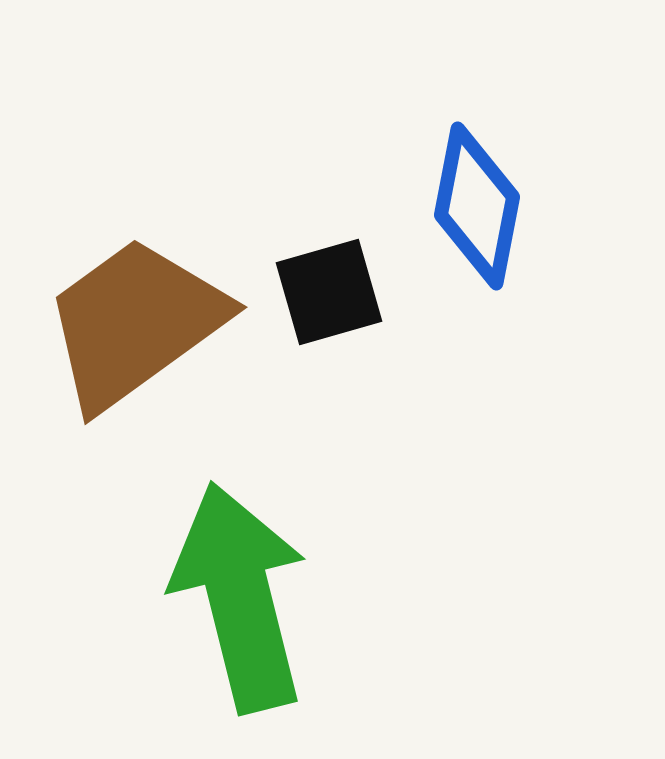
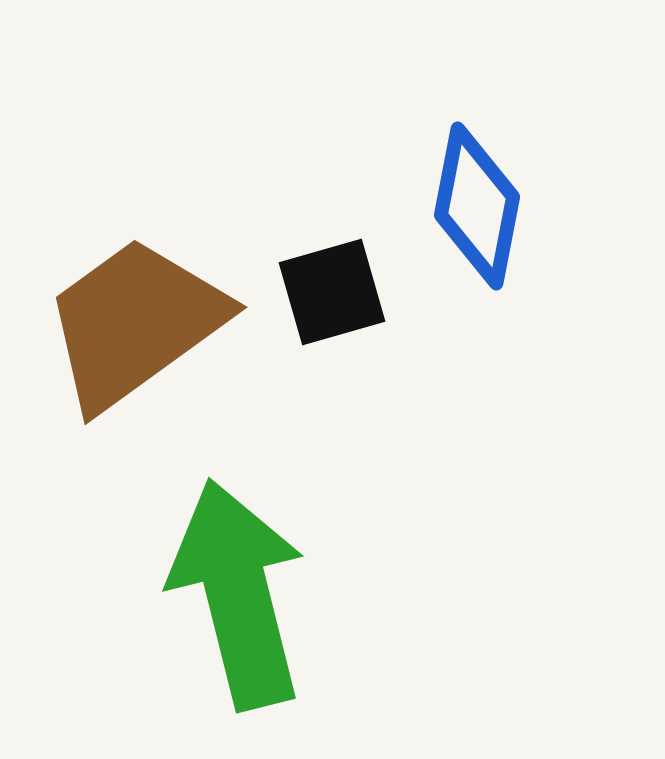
black square: moved 3 px right
green arrow: moved 2 px left, 3 px up
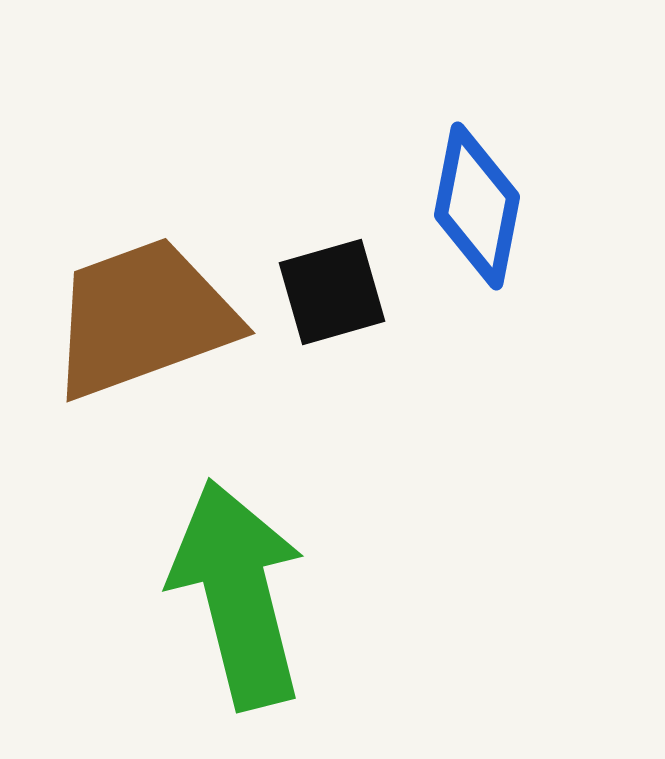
brown trapezoid: moved 8 px right, 5 px up; rotated 16 degrees clockwise
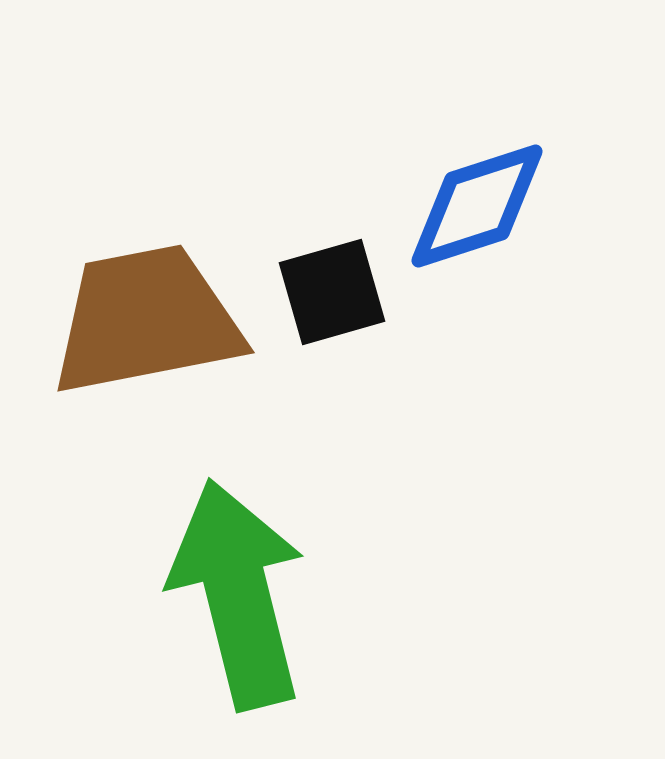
blue diamond: rotated 61 degrees clockwise
brown trapezoid: moved 3 px right, 2 px down; rotated 9 degrees clockwise
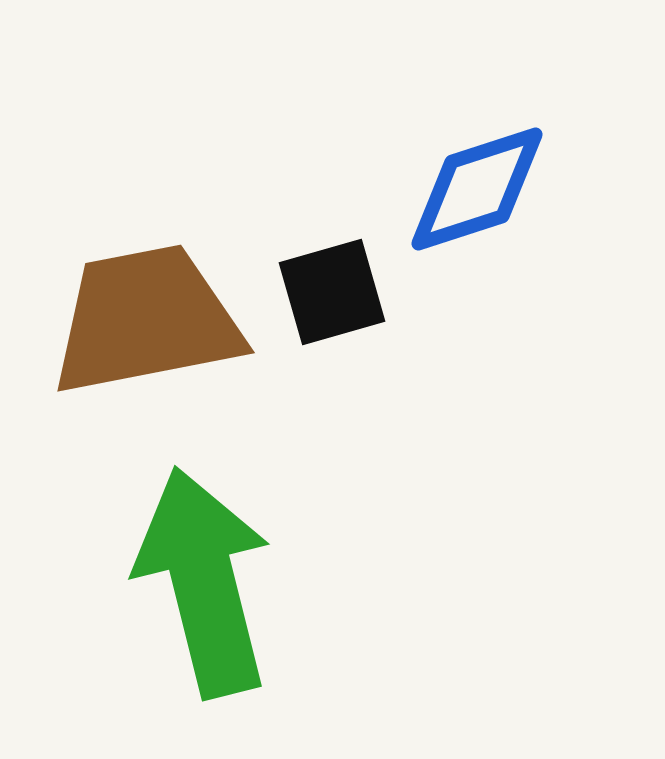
blue diamond: moved 17 px up
green arrow: moved 34 px left, 12 px up
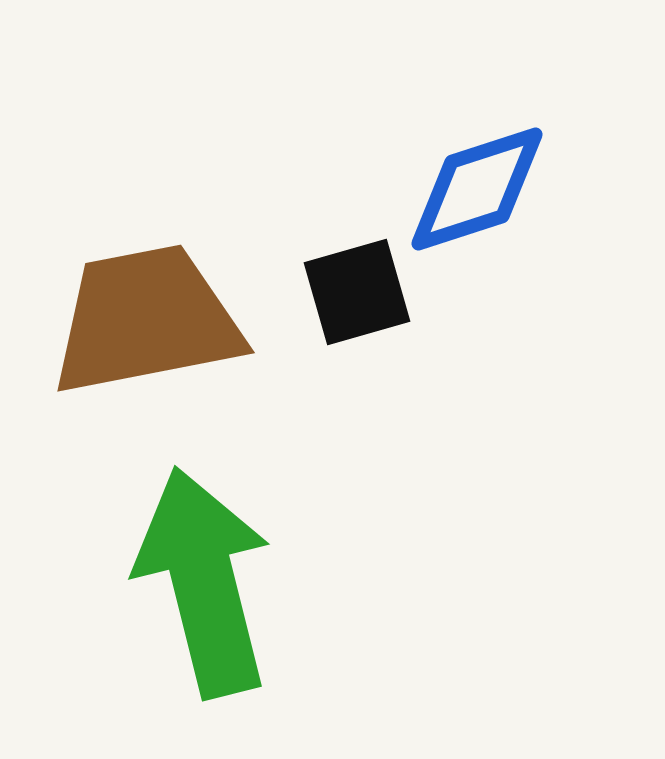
black square: moved 25 px right
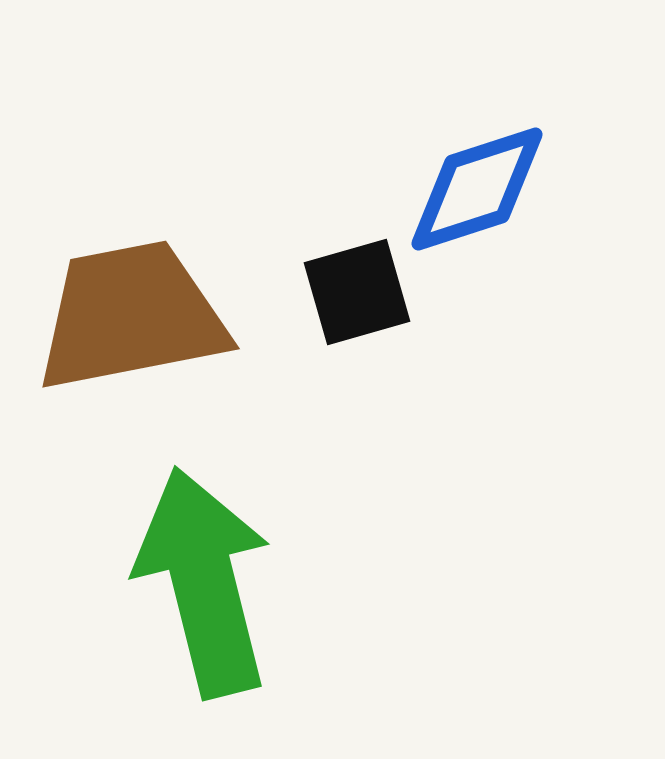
brown trapezoid: moved 15 px left, 4 px up
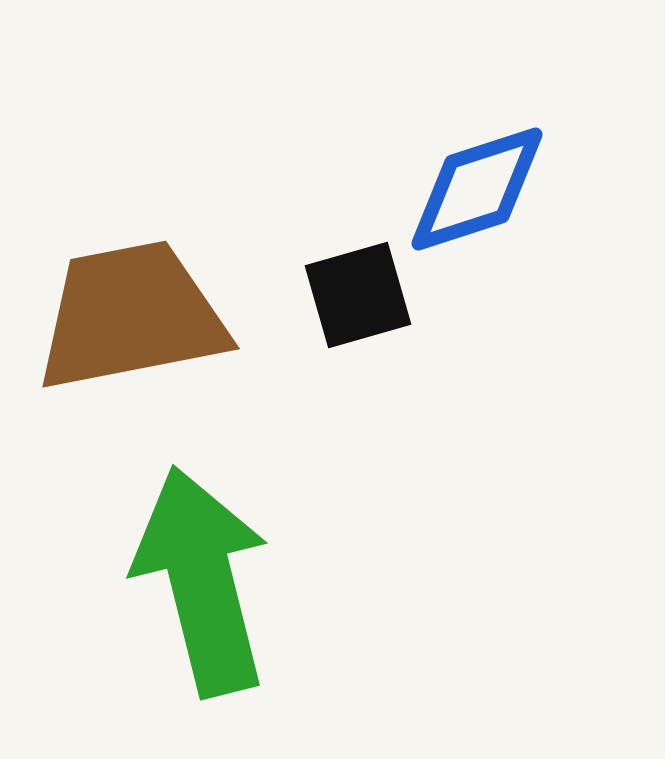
black square: moved 1 px right, 3 px down
green arrow: moved 2 px left, 1 px up
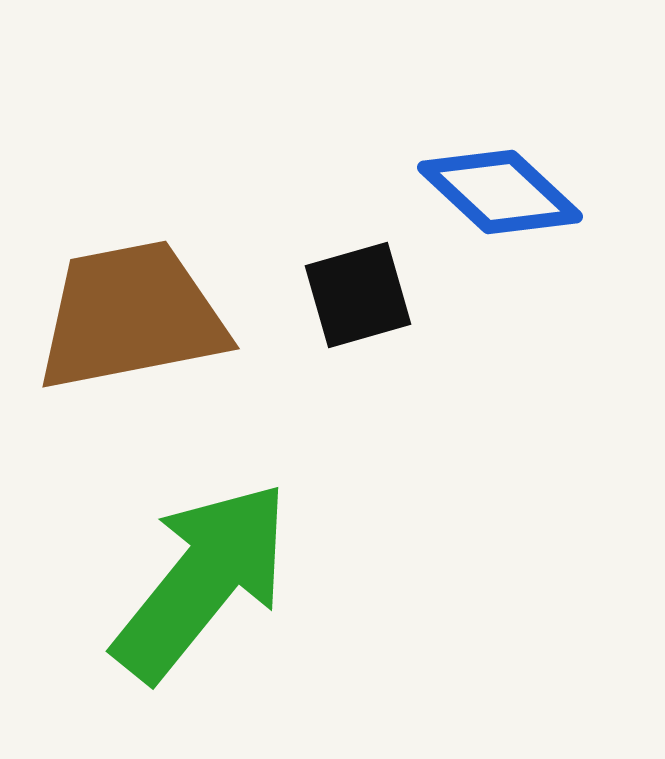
blue diamond: moved 23 px right, 3 px down; rotated 61 degrees clockwise
green arrow: rotated 53 degrees clockwise
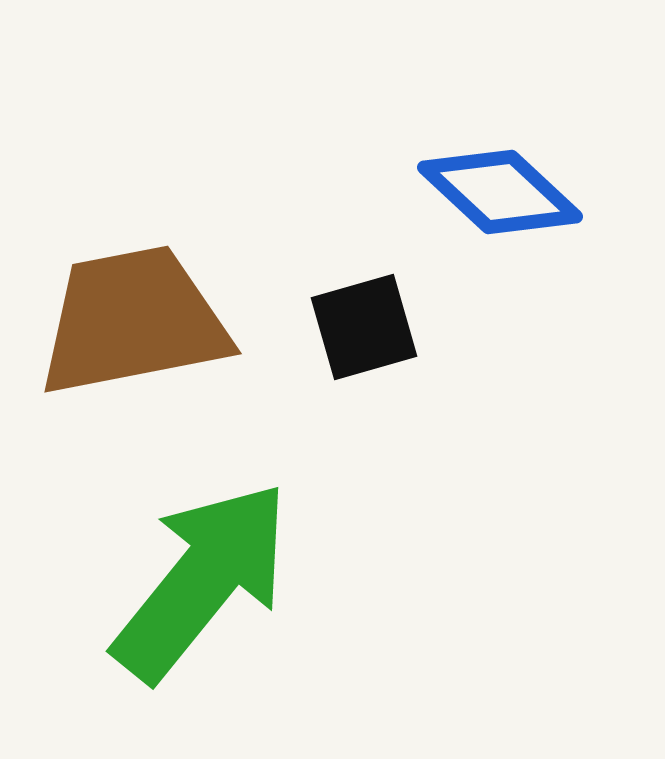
black square: moved 6 px right, 32 px down
brown trapezoid: moved 2 px right, 5 px down
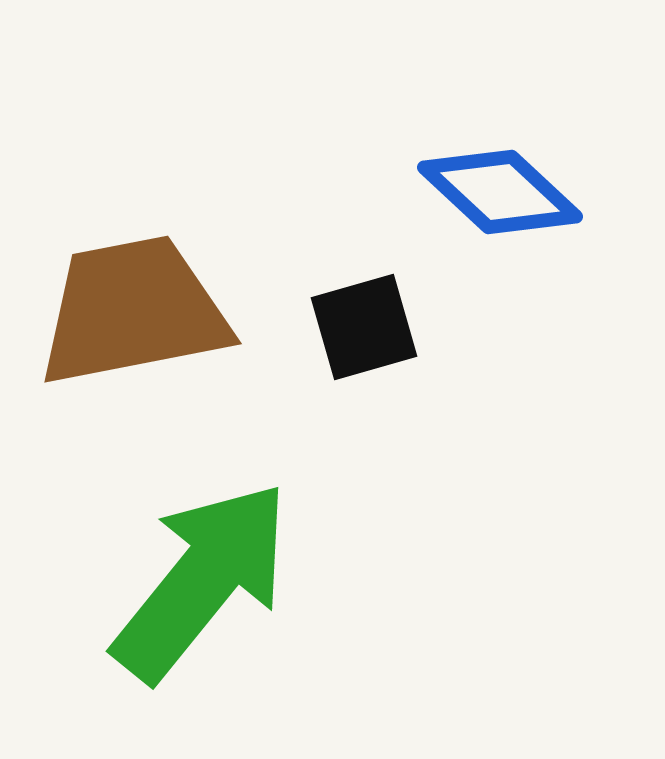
brown trapezoid: moved 10 px up
